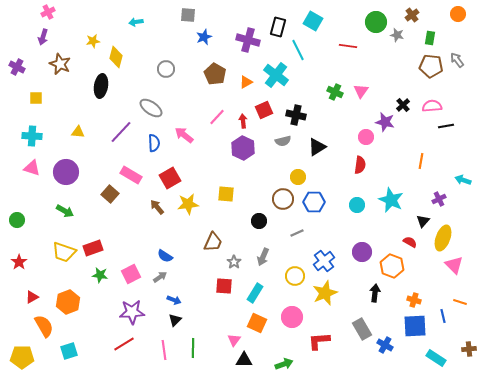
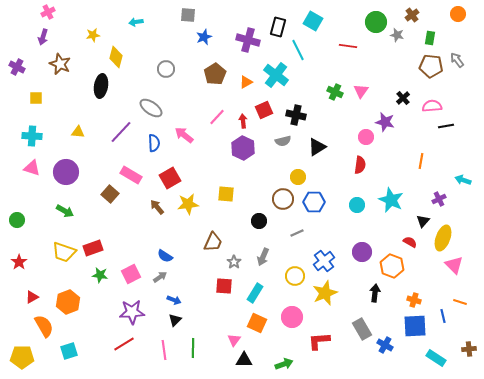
yellow star at (93, 41): moved 6 px up
brown pentagon at (215, 74): rotated 10 degrees clockwise
black cross at (403, 105): moved 7 px up
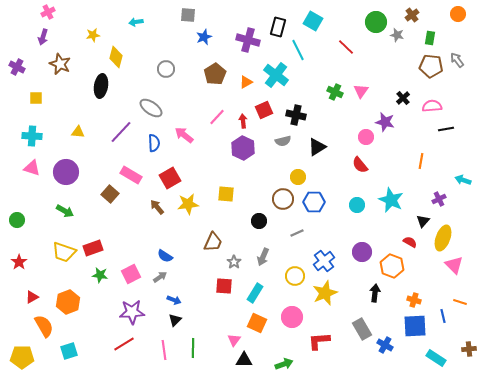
red line at (348, 46): moved 2 px left, 1 px down; rotated 36 degrees clockwise
black line at (446, 126): moved 3 px down
red semicircle at (360, 165): rotated 132 degrees clockwise
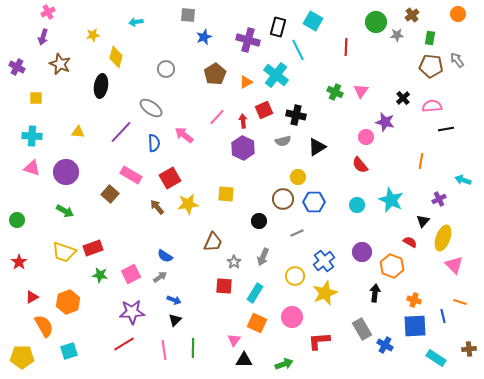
gray star at (397, 35): rotated 16 degrees counterclockwise
red line at (346, 47): rotated 48 degrees clockwise
